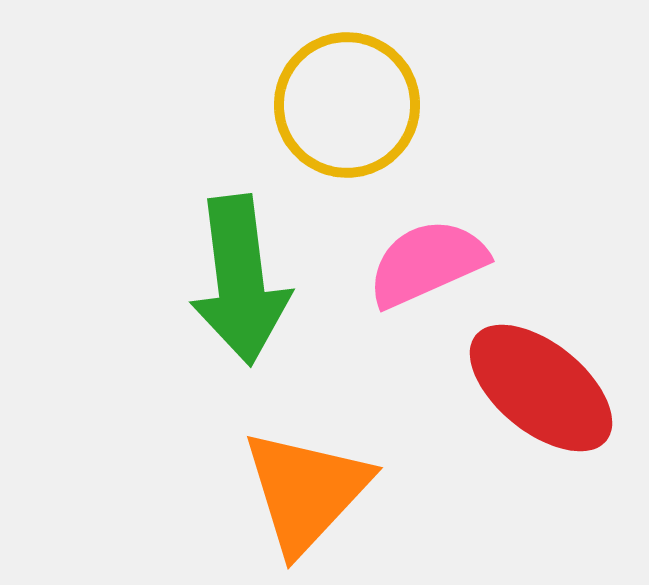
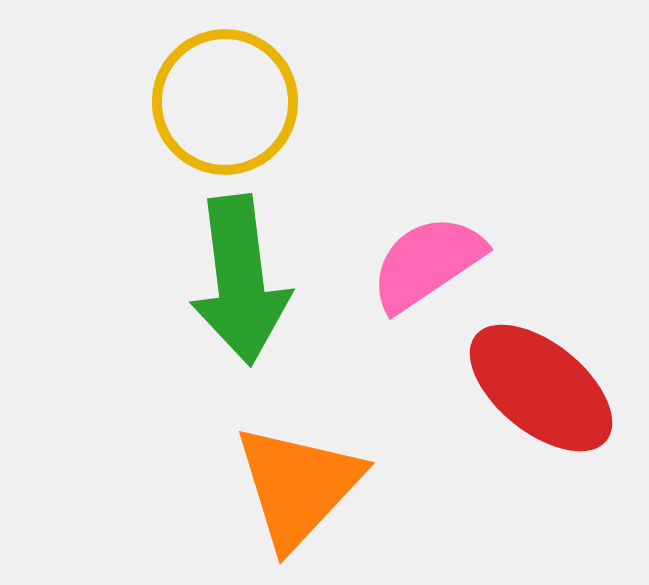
yellow circle: moved 122 px left, 3 px up
pink semicircle: rotated 10 degrees counterclockwise
orange triangle: moved 8 px left, 5 px up
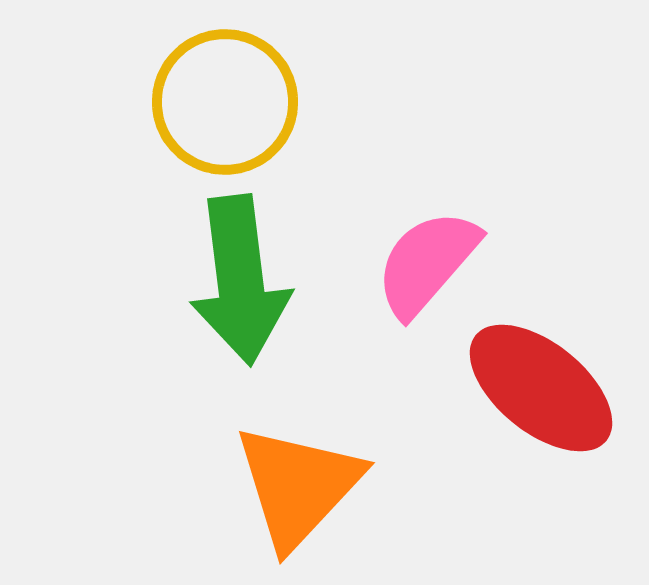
pink semicircle: rotated 15 degrees counterclockwise
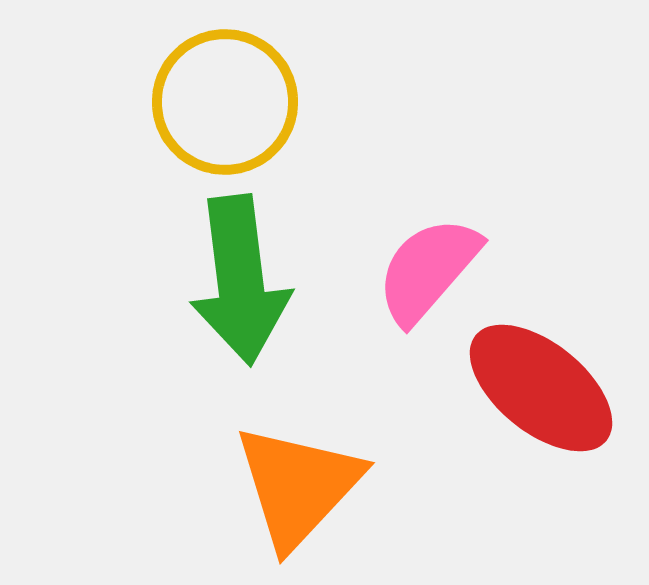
pink semicircle: moved 1 px right, 7 px down
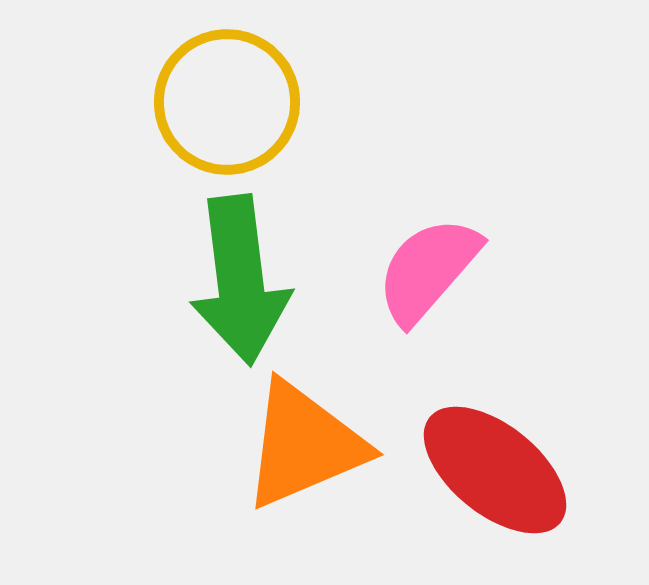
yellow circle: moved 2 px right
red ellipse: moved 46 px left, 82 px down
orange triangle: moved 6 px right, 41 px up; rotated 24 degrees clockwise
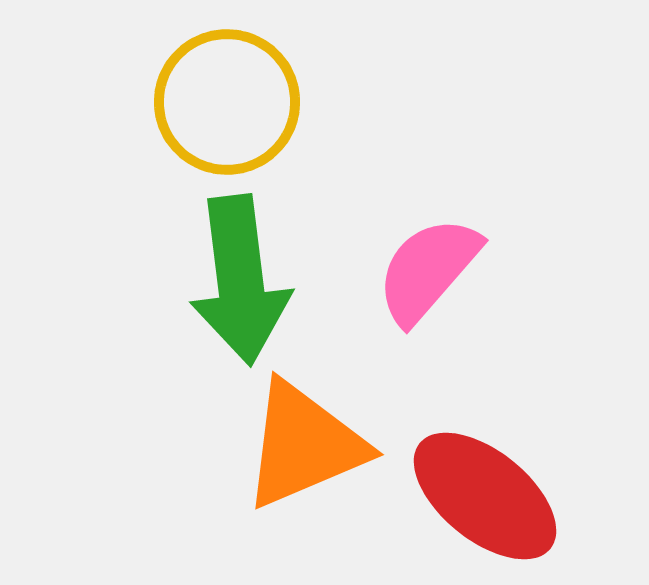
red ellipse: moved 10 px left, 26 px down
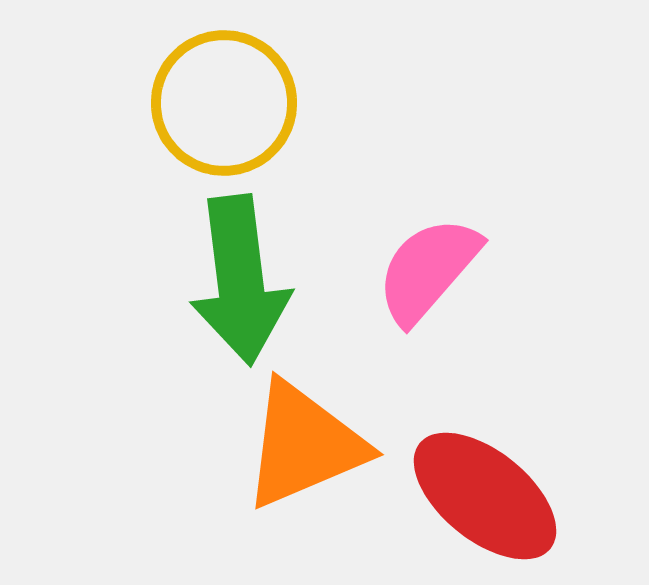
yellow circle: moved 3 px left, 1 px down
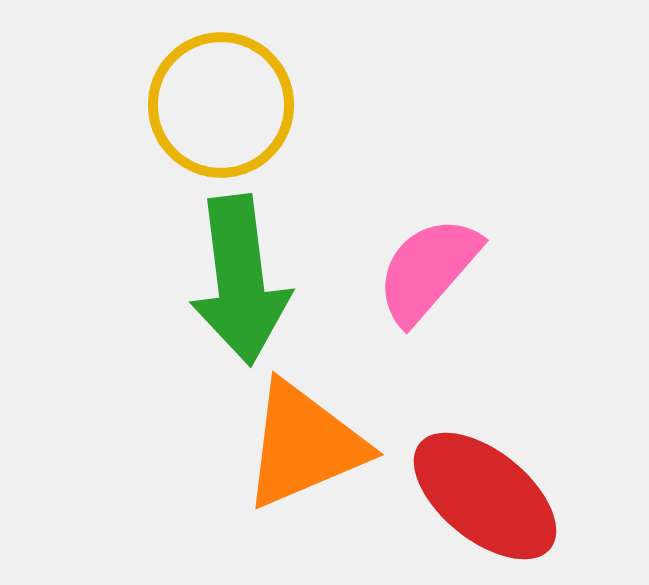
yellow circle: moved 3 px left, 2 px down
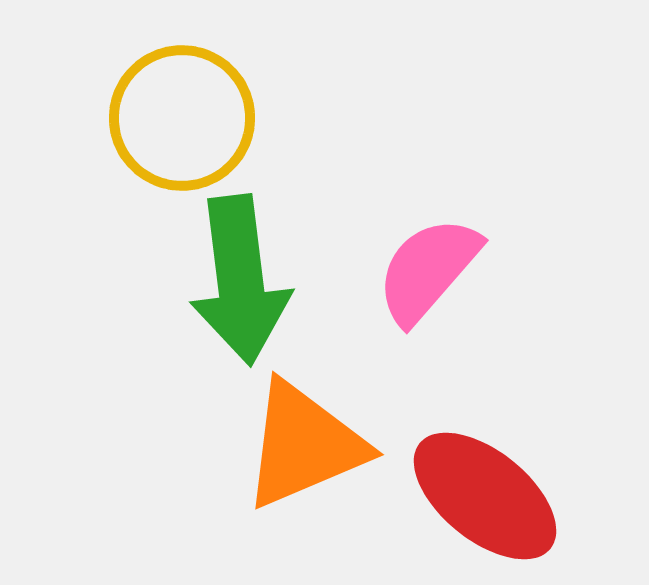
yellow circle: moved 39 px left, 13 px down
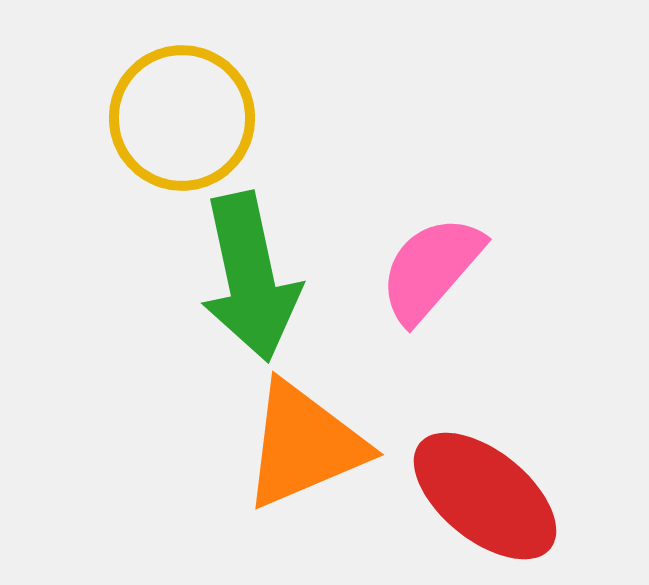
pink semicircle: moved 3 px right, 1 px up
green arrow: moved 10 px right, 3 px up; rotated 5 degrees counterclockwise
